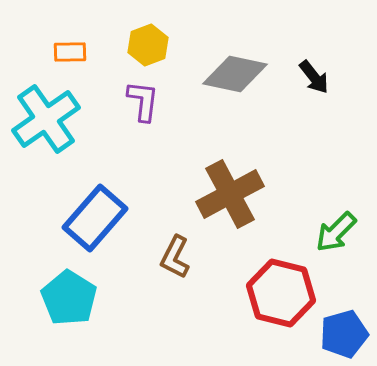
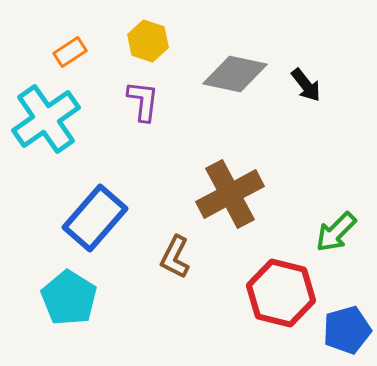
yellow hexagon: moved 4 px up; rotated 21 degrees counterclockwise
orange rectangle: rotated 32 degrees counterclockwise
black arrow: moved 8 px left, 8 px down
blue pentagon: moved 3 px right, 4 px up
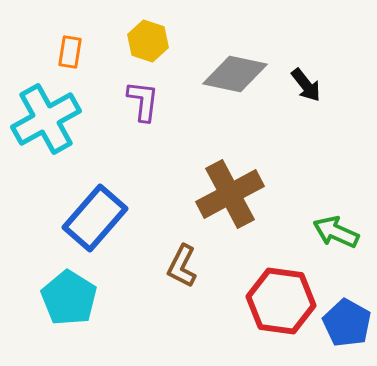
orange rectangle: rotated 48 degrees counterclockwise
cyan cross: rotated 6 degrees clockwise
green arrow: rotated 69 degrees clockwise
brown L-shape: moved 7 px right, 9 px down
red hexagon: moved 8 px down; rotated 6 degrees counterclockwise
blue pentagon: moved 7 px up; rotated 27 degrees counterclockwise
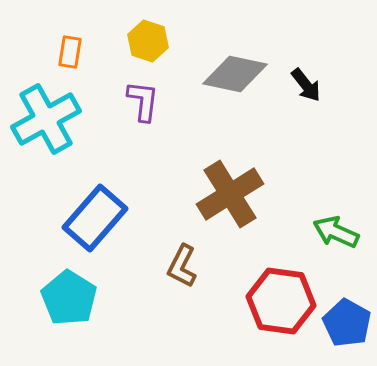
brown cross: rotated 4 degrees counterclockwise
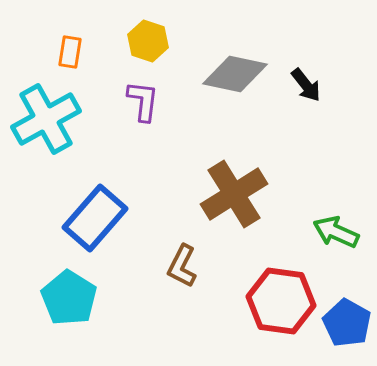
brown cross: moved 4 px right
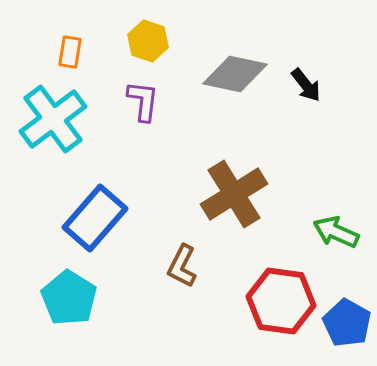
cyan cross: moved 7 px right; rotated 8 degrees counterclockwise
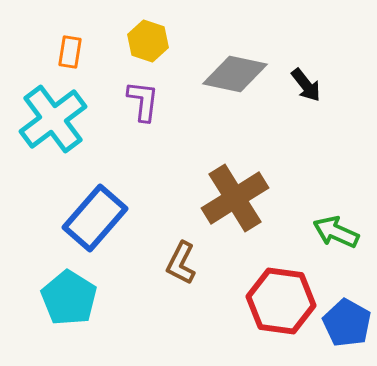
brown cross: moved 1 px right, 4 px down
brown L-shape: moved 1 px left, 3 px up
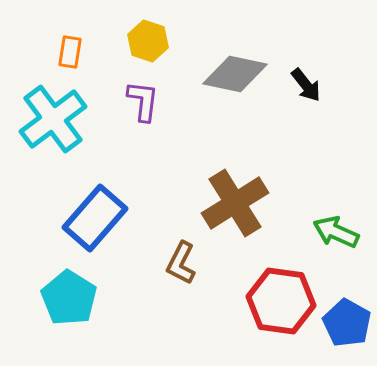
brown cross: moved 5 px down
